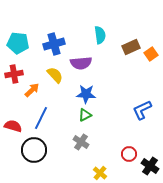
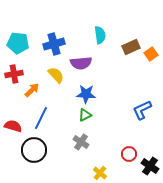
yellow semicircle: moved 1 px right
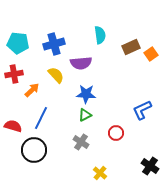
red circle: moved 13 px left, 21 px up
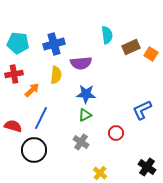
cyan semicircle: moved 7 px right
orange square: rotated 24 degrees counterclockwise
yellow semicircle: rotated 48 degrees clockwise
black cross: moved 3 px left, 1 px down
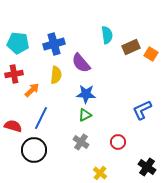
purple semicircle: rotated 55 degrees clockwise
red circle: moved 2 px right, 9 px down
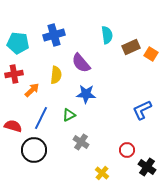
blue cross: moved 9 px up
green triangle: moved 16 px left
red circle: moved 9 px right, 8 px down
yellow cross: moved 2 px right
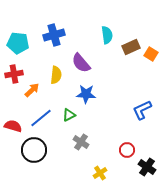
blue line: rotated 25 degrees clockwise
yellow cross: moved 2 px left; rotated 16 degrees clockwise
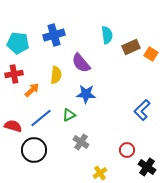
blue L-shape: rotated 20 degrees counterclockwise
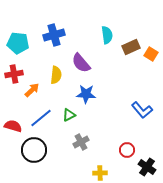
blue L-shape: rotated 85 degrees counterclockwise
gray cross: rotated 28 degrees clockwise
yellow cross: rotated 32 degrees clockwise
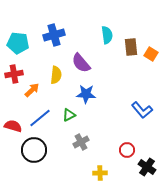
brown rectangle: rotated 72 degrees counterclockwise
blue line: moved 1 px left
